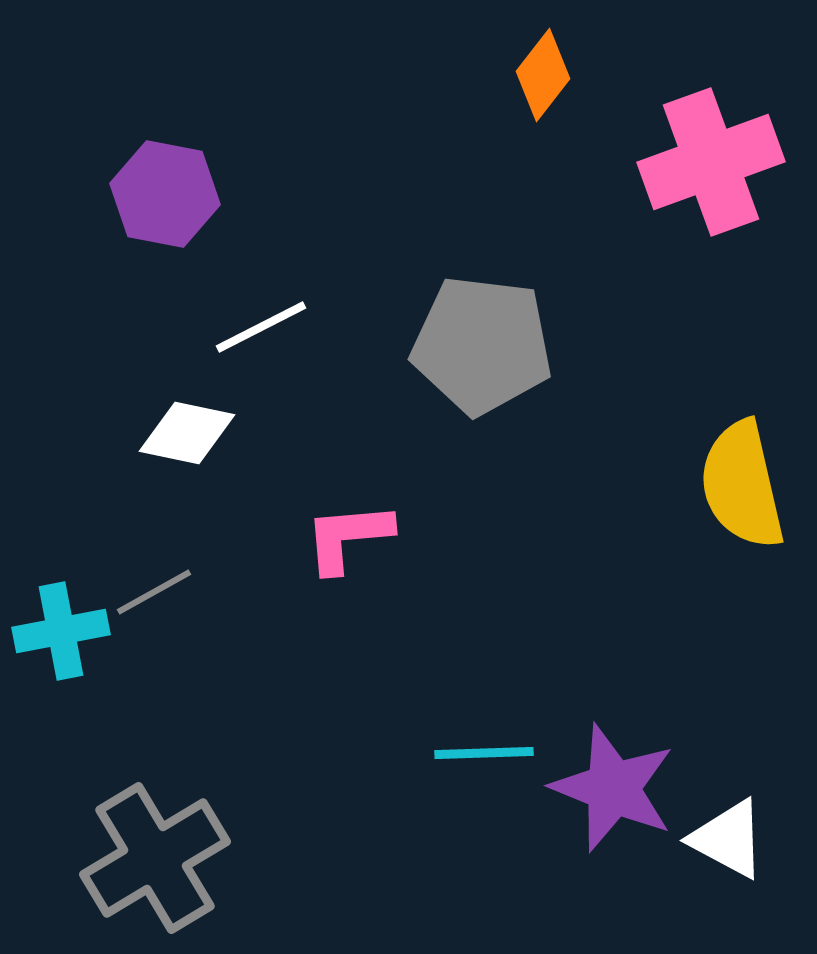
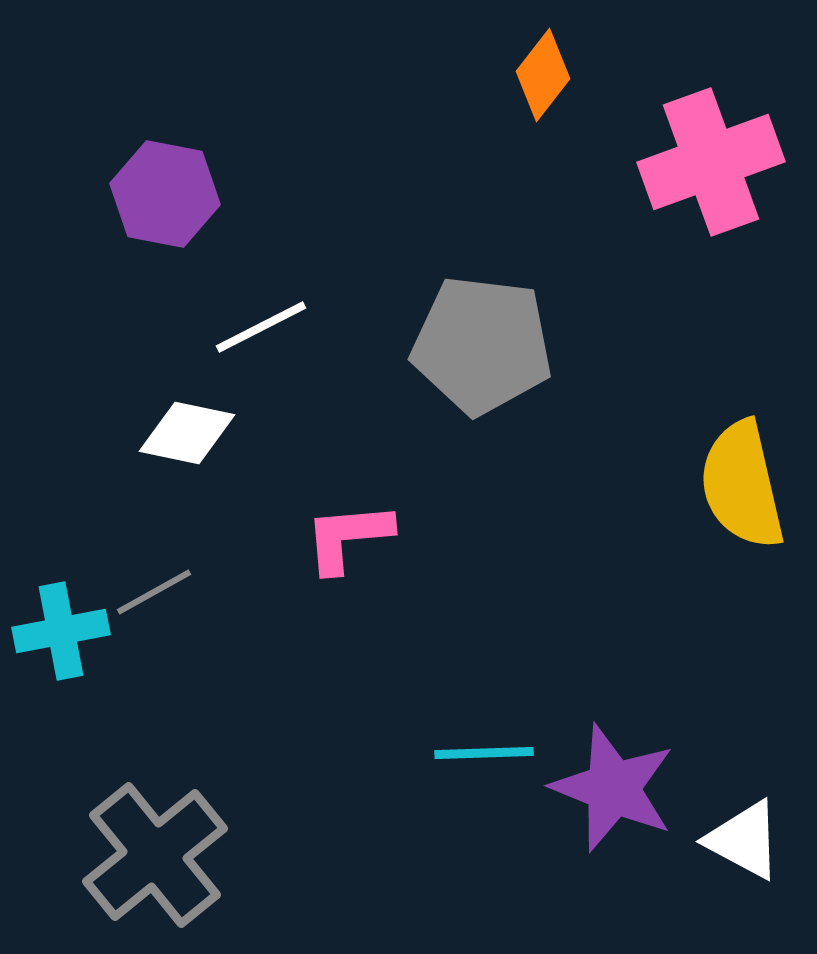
white triangle: moved 16 px right, 1 px down
gray cross: moved 3 px up; rotated 8 degrees counterclockwise
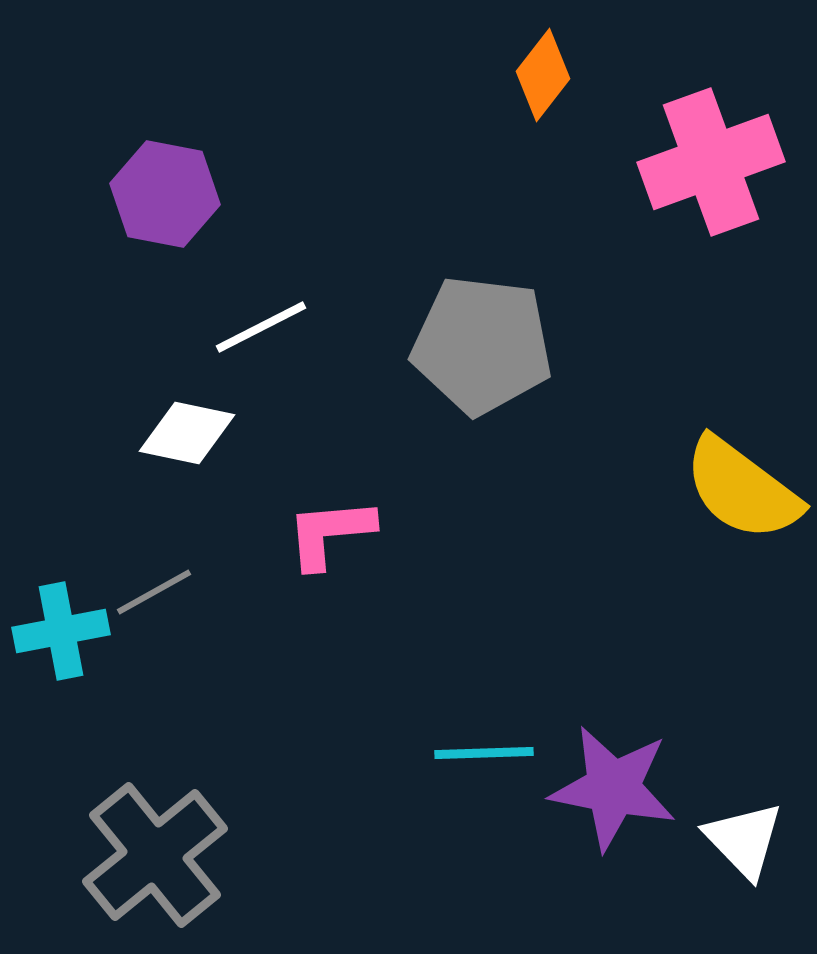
yellow semicircle: moved 4 px down; rotated 40 degrees counterclockwise
pink L-shape: moved 18 px left, 4 px up
purple star: rotated 11 degrees counterclockwise
white triangle: rotated 18 degrees clockwise
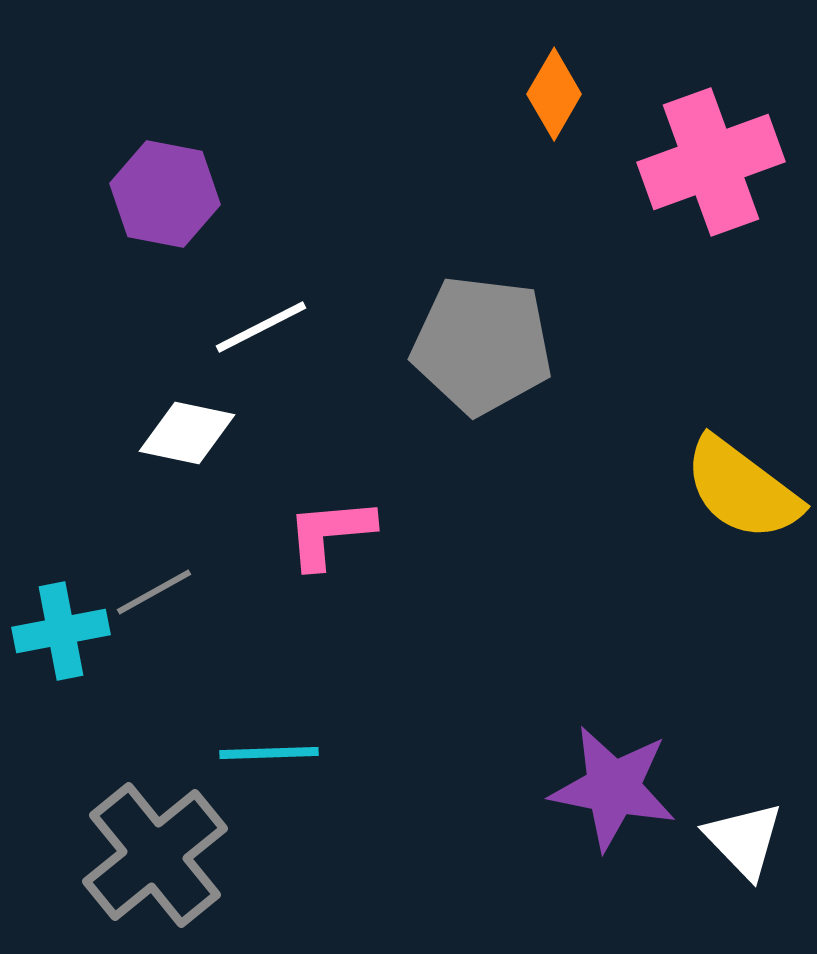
orange diamond: moved 11 px right, 19 px down; rotated 8 degrees counterclockwise
cyan line: moved 215 px left
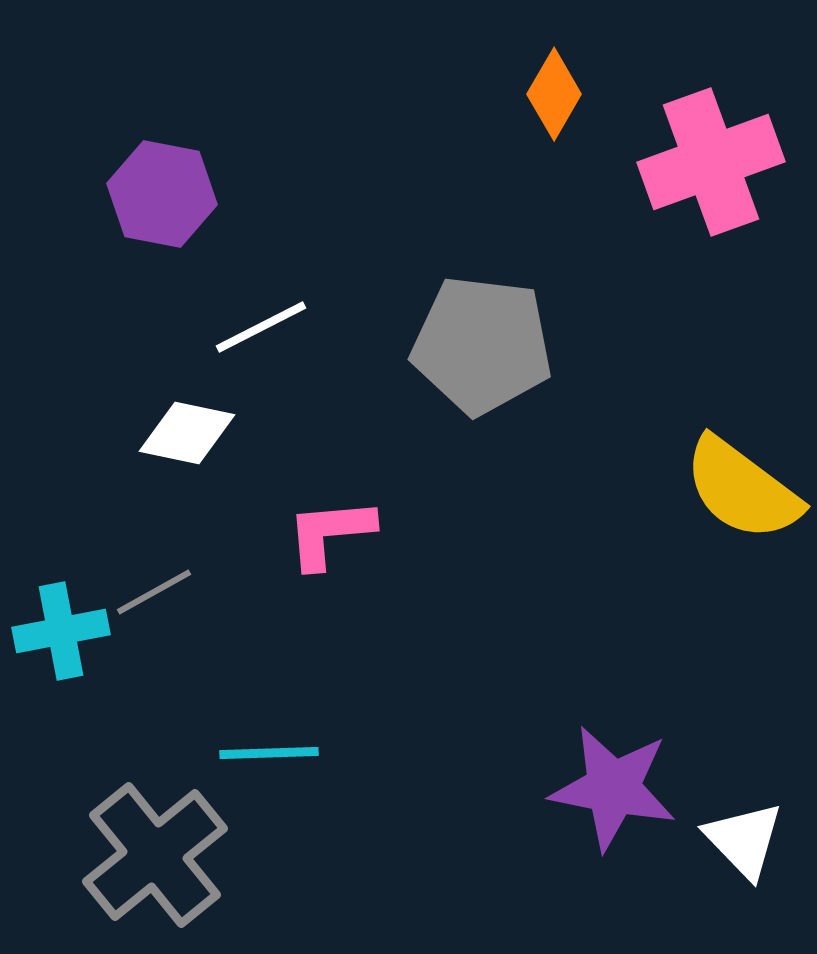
purple hexagon: moved 3 px left
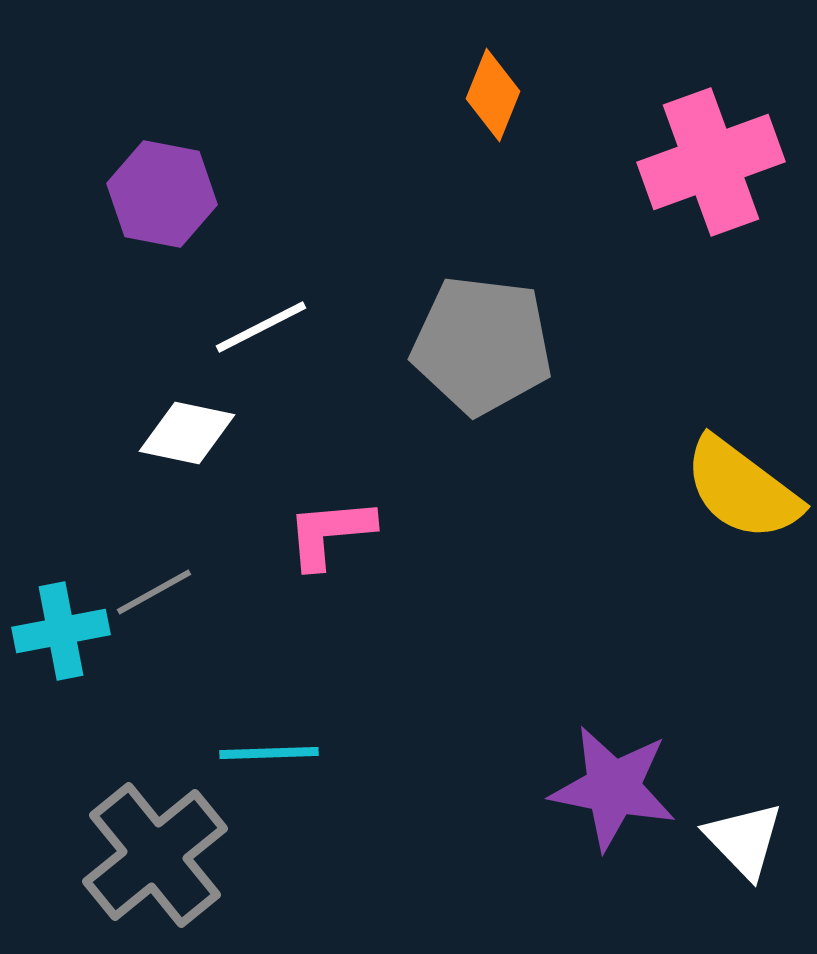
orange diamond: moved 61 px left, 1 px down; rotated 8 degrees counterclockwise
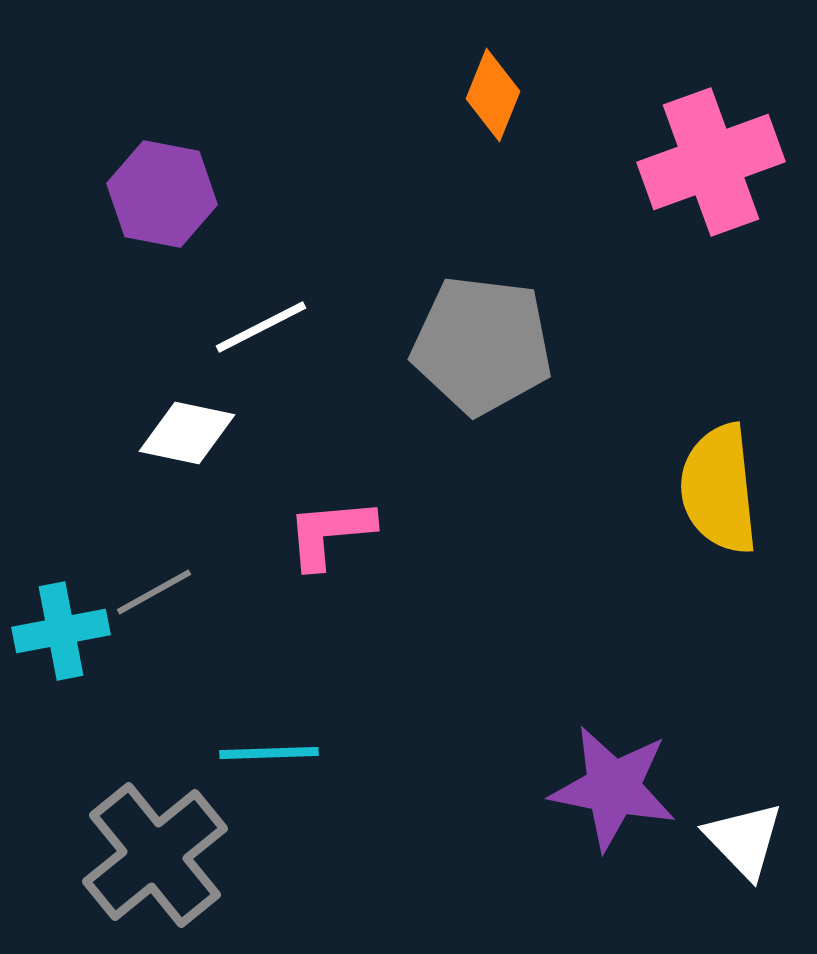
yellow semicircle: moved 23 px left; rotated 47 degrees clockwise
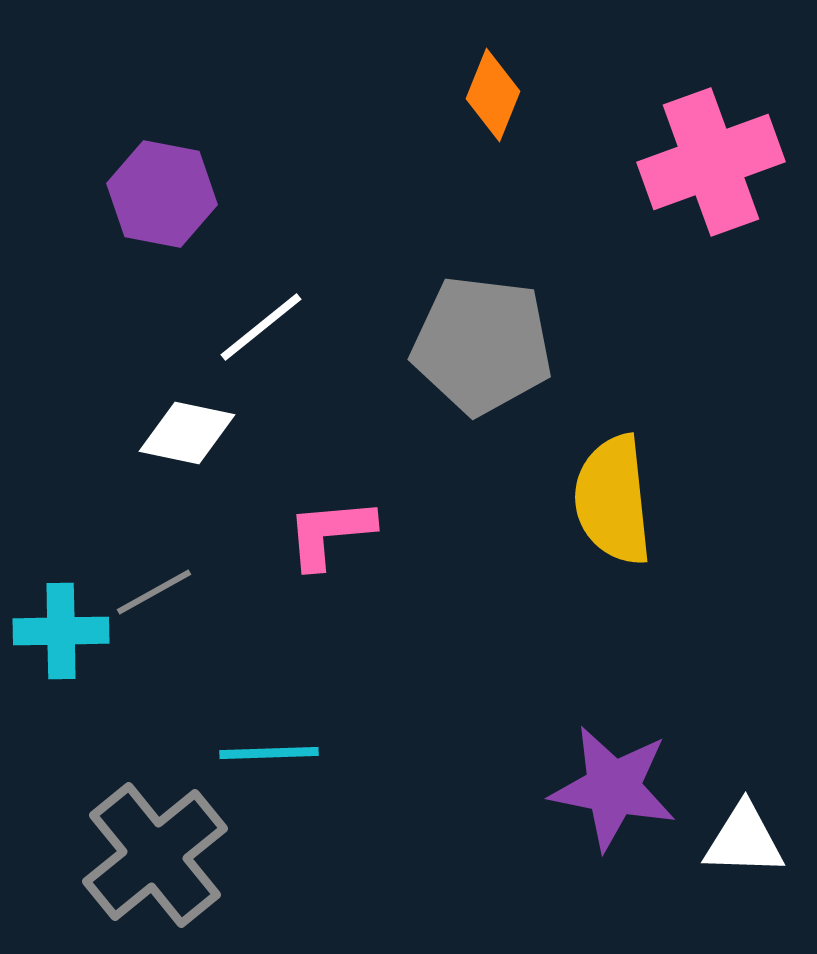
white line: rotated 12 degrees counterclockwise
yellow semicircle: moved 106 px left, 11 px down
cyan cross: rotated 10 degrees clockwise
white triangle: rotated 44 degrees counterclockwise
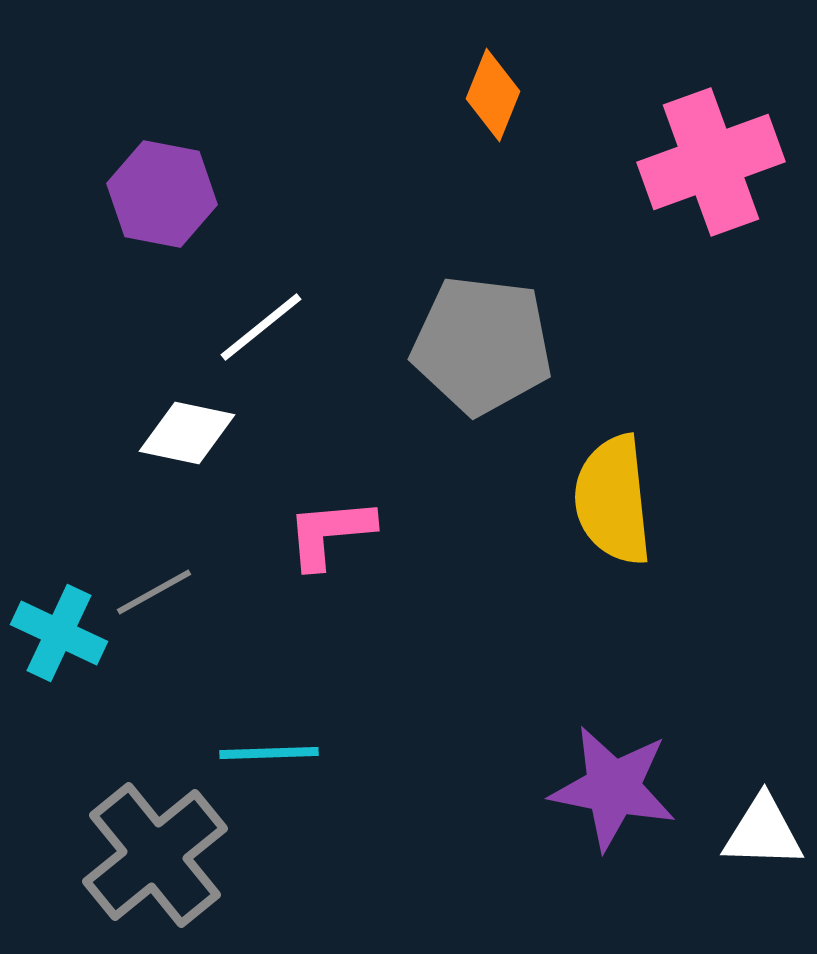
cyan cross: moved 2 px left, 2 px down; rotated 26 degrees clockwise
white triangle: moved 19 px right, 8 px up
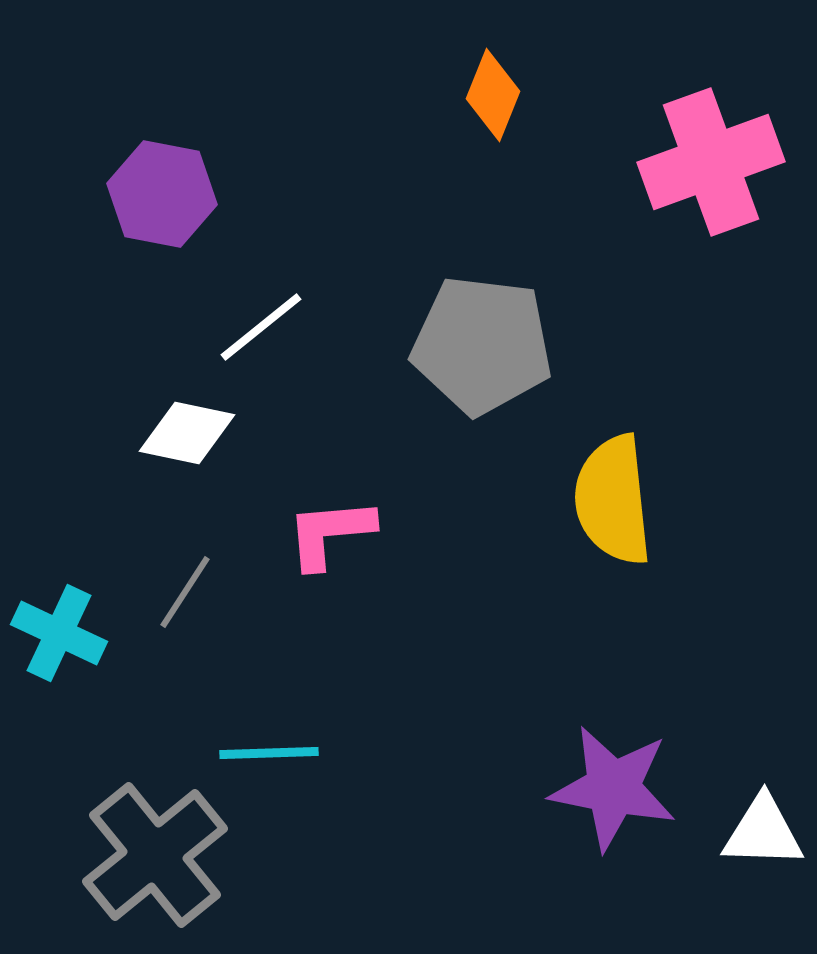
gray line: moved 31 px right; rotated 28 degrees counterclockwise
